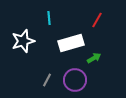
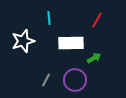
white rectangle: rotated 15 degrees clockwise
gray line: moved 1 px left
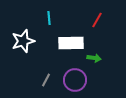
green arrow: rotated 40 degrees clockwise
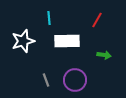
white rectangle: moved 4 px left, 2 px up
green arrow: moved 10 px right, 3 px up
gray line: rotated 48 degrees counterclockwise
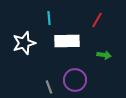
white star: moved 1 px right, 2 px down
gray line: moved 3 px right, 7 px down
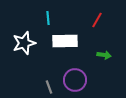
cyan line: moved 1 px left
white rectangle: moved 2 px left
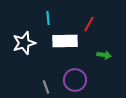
red line: moved 8 px left, 4 px down
gray line: moved 3 px left
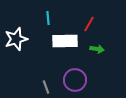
white star: moved 8 px left, 4 px up
green arrow: moved 7 px left, 6 px up
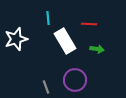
red line: rotated 63 degrees clockwise
white rectangle: rotated 60 degrees clockwise
